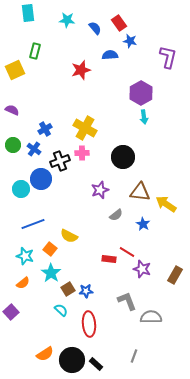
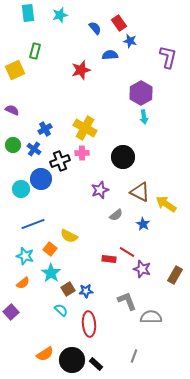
cyan star at (67, 20): moved 7 px left, 5 px up; rotated 21 degrees counterclockwise
brown triangle at (140, 192): rotated 20 degrees clockwise
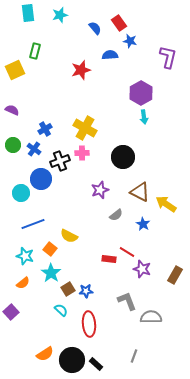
cyan circle at (21, 189): moved 4 px down
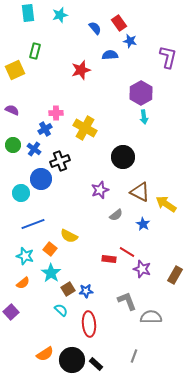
pink cross at (82, 153): moved 26 px left, 40 px up
